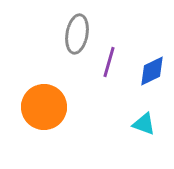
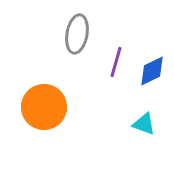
purple line: moved 7 px right
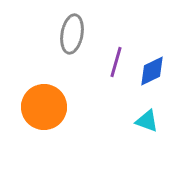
gray ellipse: moved 5 px left
cyan triangle: moved 3 px right, 3 px up
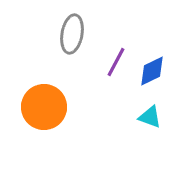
purple line: rotated 12 degrees clockwise
cyan triangle: moved 3 px right, 4 px up
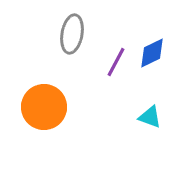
blue diamond: moved 18 px up
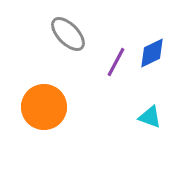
gray ellipse: moved 4 px left; rotated 54 degrees counterclockwise
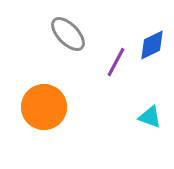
blue diamond: moved 8 px up
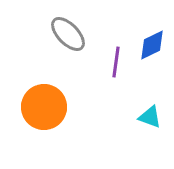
purple line: rotated 20 degrees counterclockwise
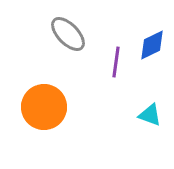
cyan triangle: moved 2 px up
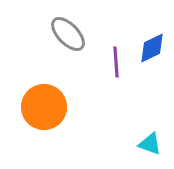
blue diamond: moved 3 px down
purple line: rotated 12 degrees counterclockwise
cyan triangle: moved 29 px down
